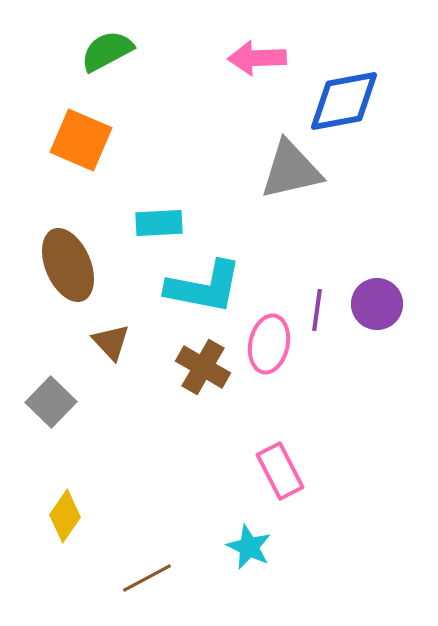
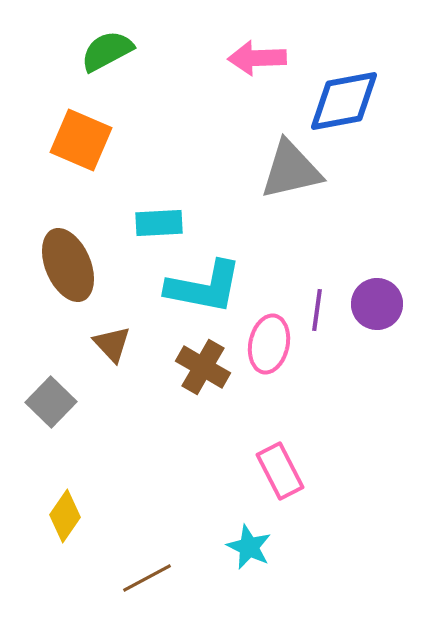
brown triangle: moved 1 px right, 2 px down
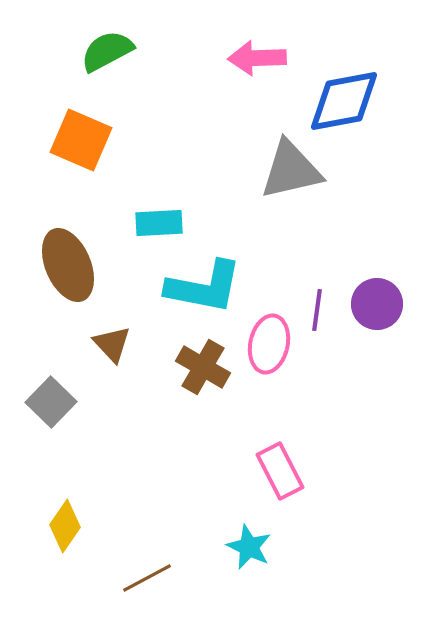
yellow diamond: moved 10 px down
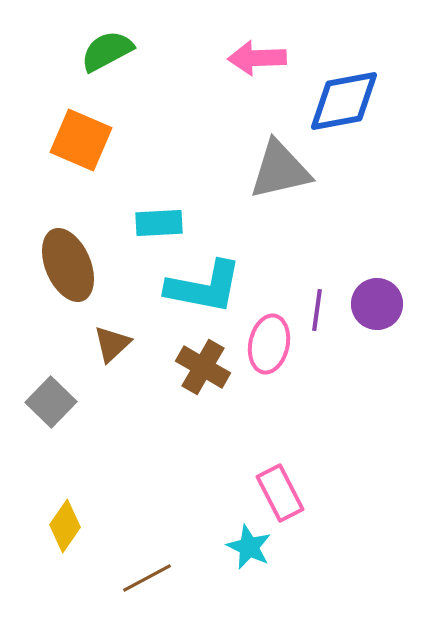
gray triangle: moved 11 px left
brown triangle: rotated 30 degrees clockwise
pink rectangle: moved 22 px down
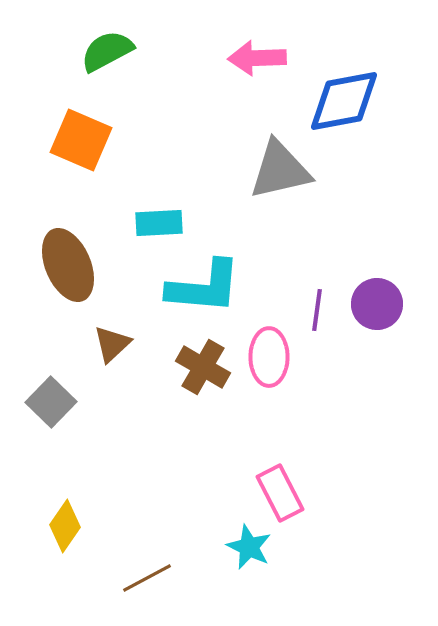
cyan L-shape: rotated 6 degrees counterclockwise
pink ellipse: moved 13 px down; rotated 12 degrees counterclockwise
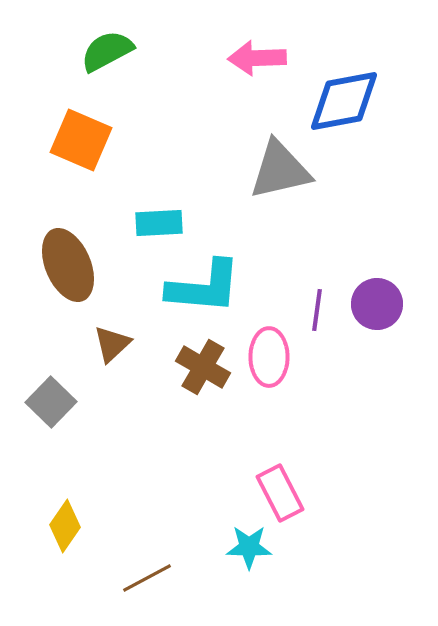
cyan star: rotated 24 degrees counterclockwise
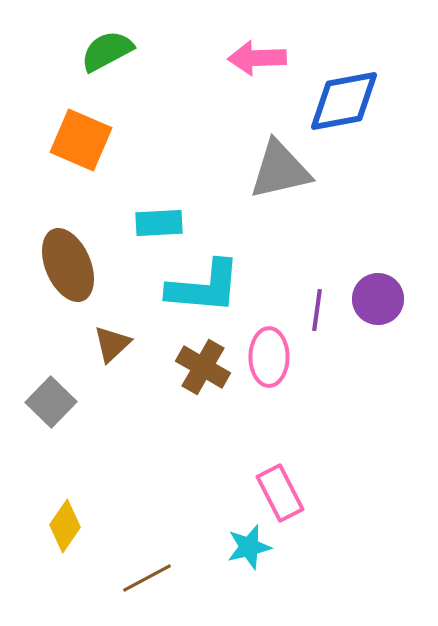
purple circle: moved 1 px right, 5 px up
cyan star: rotated 15 degrees counterclockwise
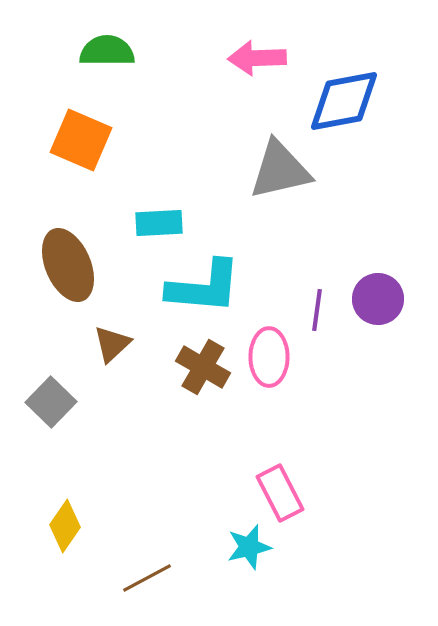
green semicircle: rotated 28 degrees clockwise
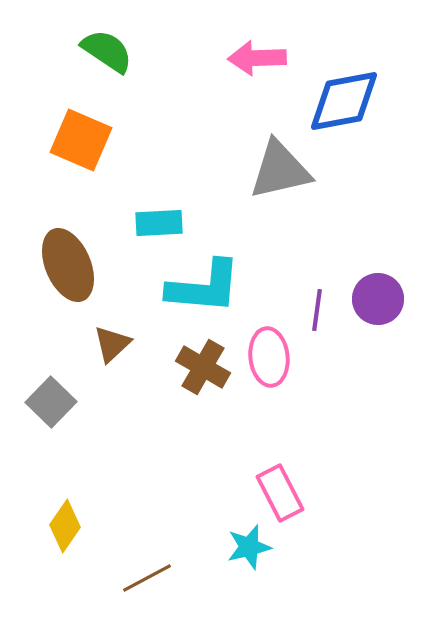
green semicircle: rotated 34 degrees clockwise
pink ellipse: rotated 6 degrees counterclockwise
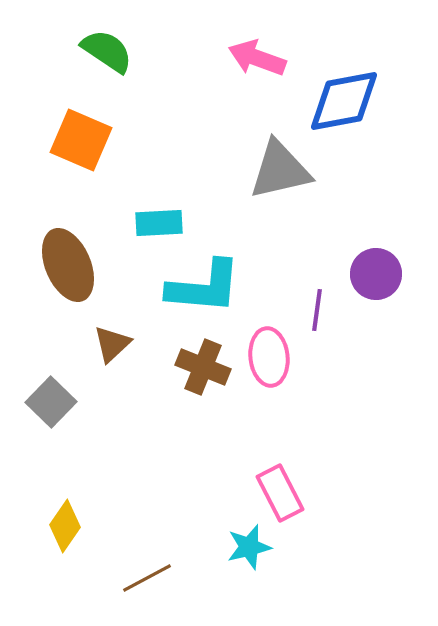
pink arrow: rotated 22 degrees clockwise
purple circle: moved 2 px left, 25 px up
brown cross: rotated 8 degrees counterclockwise
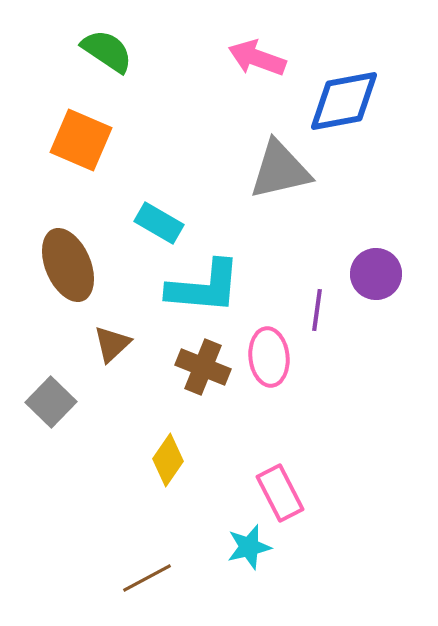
cyan rectangle: rotated 33 degrees clockwise
yellow diamond: moved 103 px right, 66 px up
